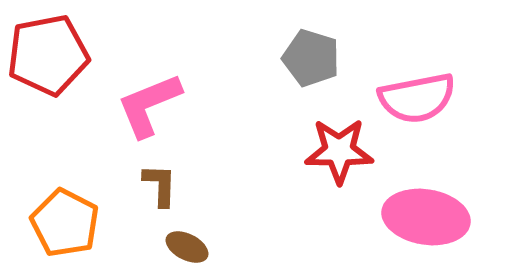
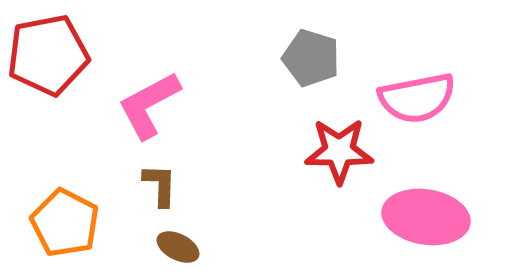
pink L-shape: rotated 6 degrees counterclockwise
brown ellipse: moved 9 px left
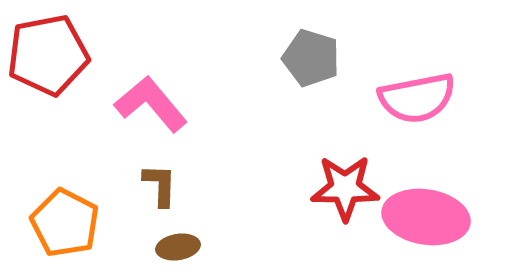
pink L-shape: moved 2 px right, 1 px up; rotated 78 degrees clockwise
red star: moved 6 px right, 37 px down
brown ellipse: rotated 36 degrees counterclockwise
